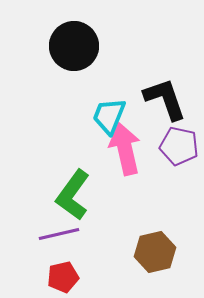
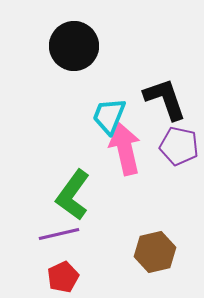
red pentagon: rotated 12 degrees counterclockwise
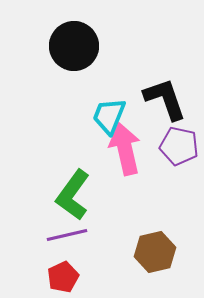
purple line: moved 8 px right, 1 px down
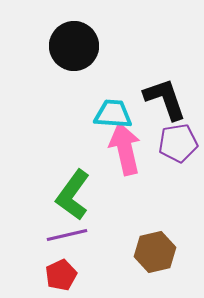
cyan trapezoid: moved 4 px right, 2 px up; rotated 72 degrees clockwise
purple pentagon: moved 1 px left, 3 px up; rotated 21 degrees counterclockwise
red pentagon: moved 2 px left, 2 px up
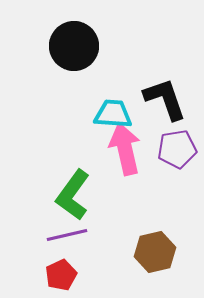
purple pentagon: moved 1 px left, 6 px down
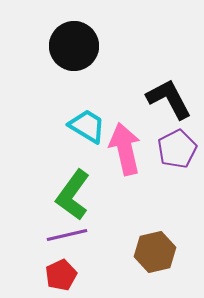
black L-shape: moved 4 px right; rotated 9 degrees counterclockwise
cyan trapezoid: moved 26 px left, 12 px down; rotated 27 degrees clockwise
purple pentagon: rotated 18 degrees counterclockwise
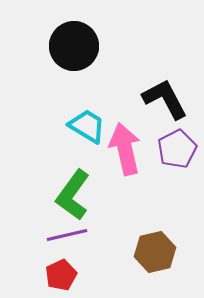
black L-shape: moved 4 px left
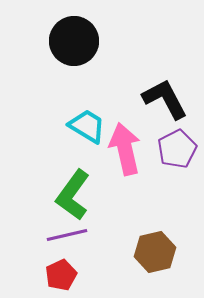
black circle: moved 5 px up
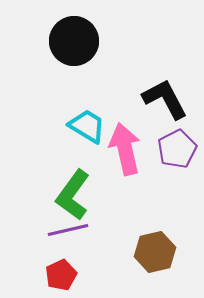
purple line: moved 1 px right, 5 px up
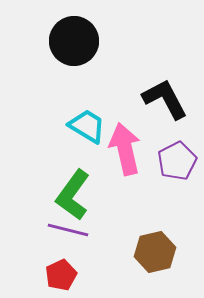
purple pentagon: moved 12 px down
purple line: rotated 27 degrees clockwise
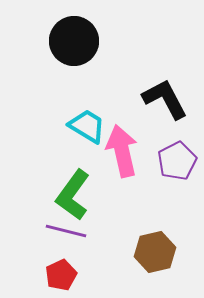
pink arrow: moved 3 px left, 2 px down
purple line: moved 2 px left, 1 px down
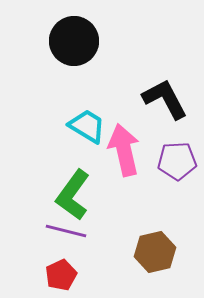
pink arrow: moved 2 px right, 1 px up
purple pentagon: rotated 24 degrees clockwise
